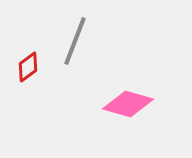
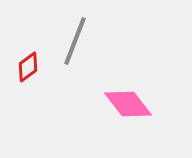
pink diamond: rotated 36 degrees clockwise
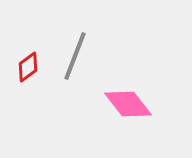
gray line: moved 15 px down
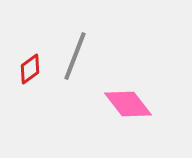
red diamond: moved 2 px right, 2 px down
